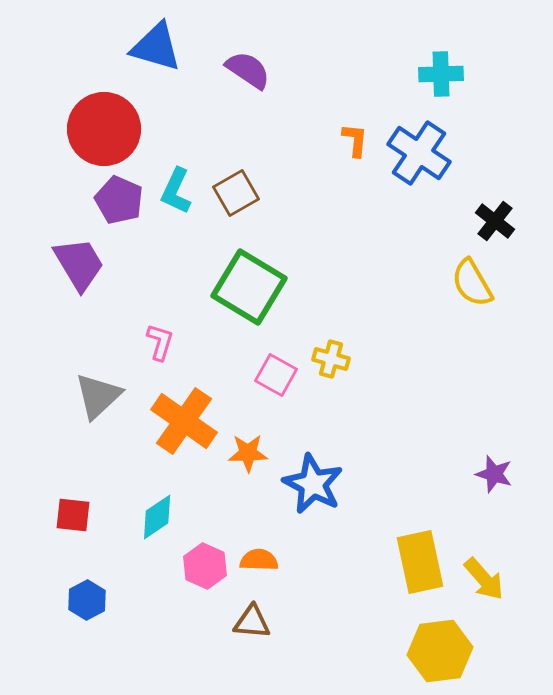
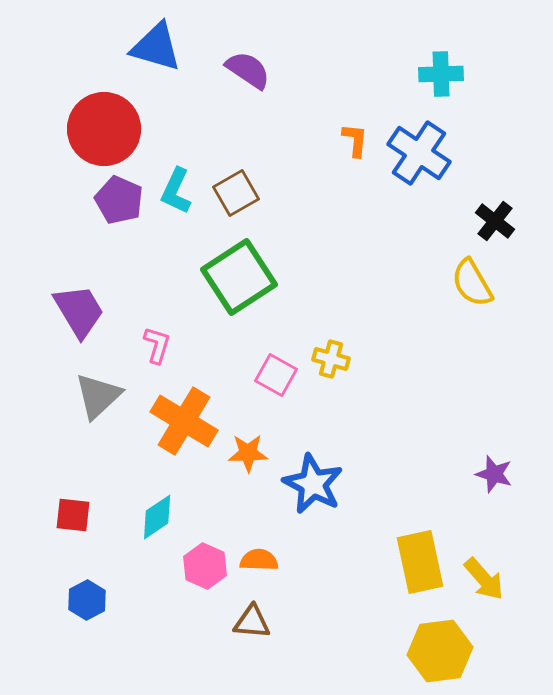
purple trapezoid: moved 47 px down
green square: moved 10 px left, 10 px up; rotated 26 degrees clockwise
pink L-shape: moved 3 px left, 3 px down
orange cross: rotated 4 degrees counterclockwise
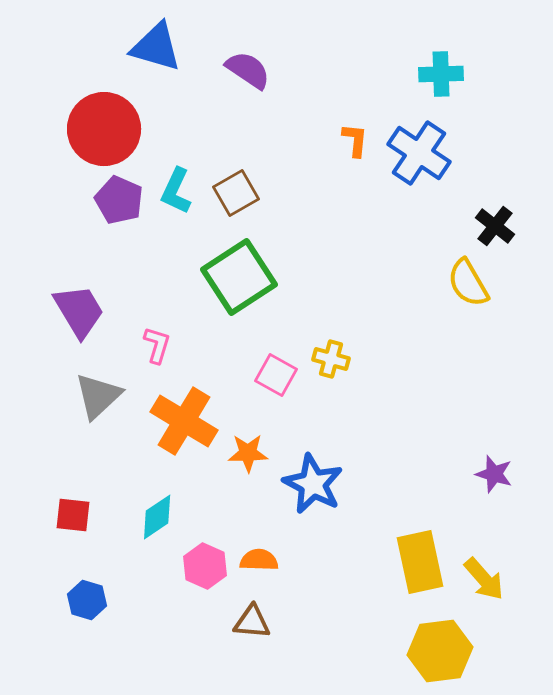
black cross: moved 5 px down
yellow semicircle: moved 4 px left
blue hexagon: rotated 15 degrees counterclockwise
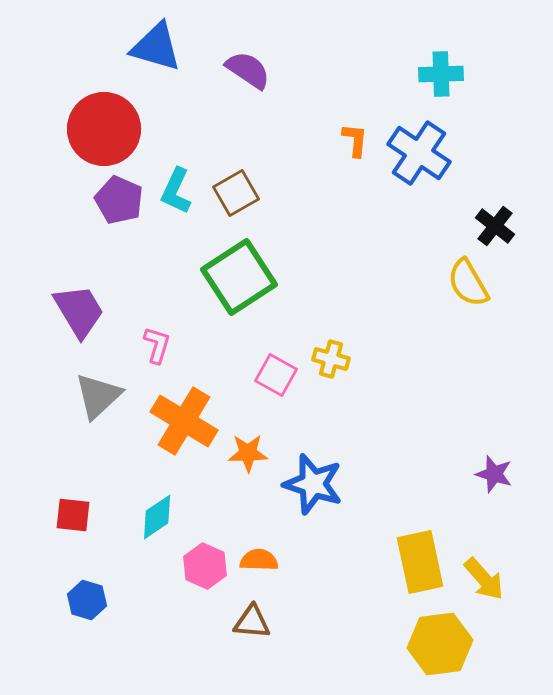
blue star: rotated 10 degrees counterclockwise
yellow hexagon: moved 7 px up
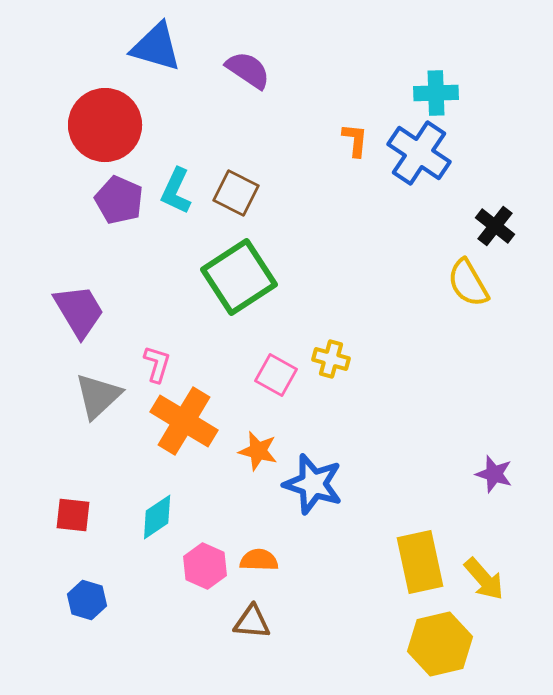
cyan cross: moved 5 px left, 19 px down
red circle: moved 1 px right, 4 px up
brown square: rotated 33 degrees counterclockwise
pink L-shape: moved 19 px down
orange star: moved 10 px right, 2 px up; rotated 15 degrees clockwise
yellow hexagon: rotated 6 degrees counterclockwise
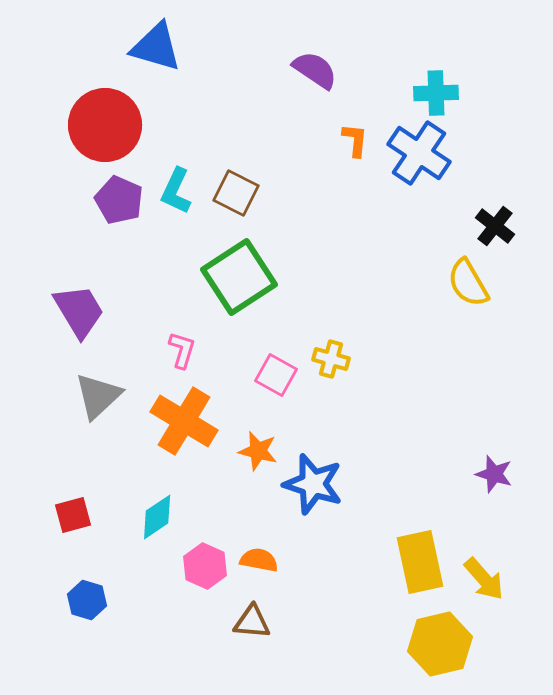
purple semicircle: moved 67 px right
pink L-shape: moved 25 px right, 14 px up
red square: rotated 21 degrees counterclockwise
orange semicircle: rotated 9 degrees clockwise
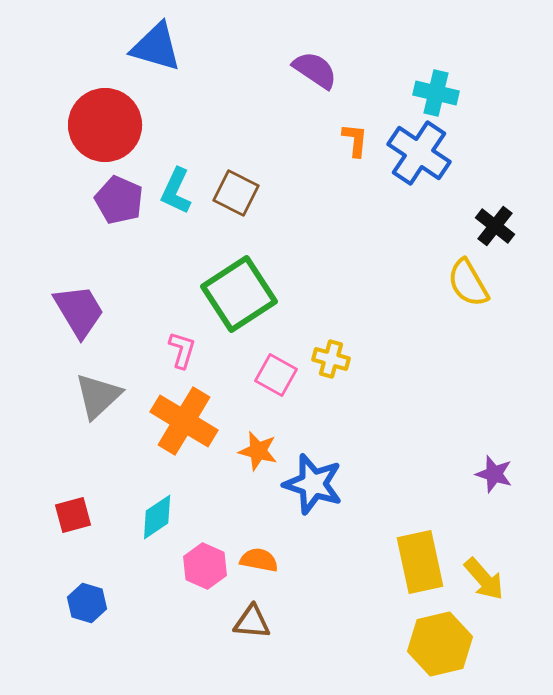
cyan cross: rotated 15 degrees clockwise
green square: moved 17 px down
blue hexagon: moved 3 px down
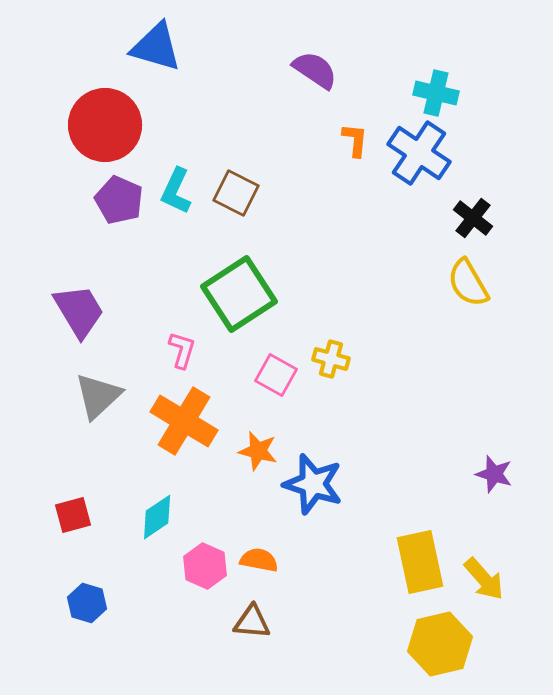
black cross: moved 22 px left, 8 px up
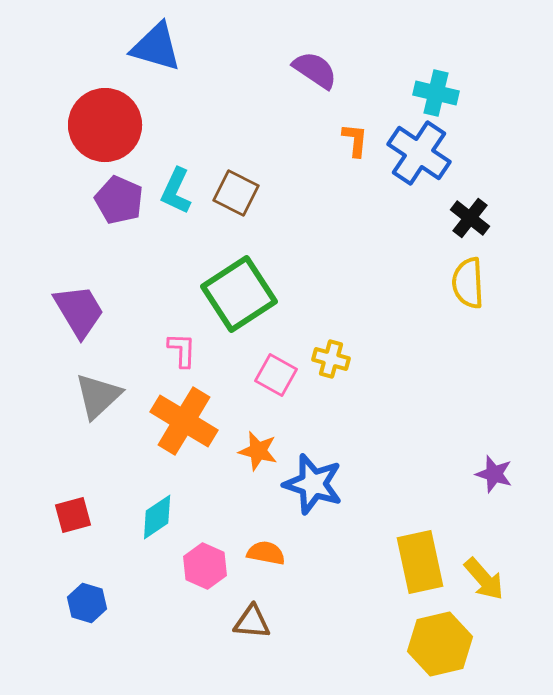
black cross: moved 3 px left
yellow semicircle: rotated 27 degrees clockwise
pink L-shape: rotated 15 degrees counterclockwise
orange semicircle: moved 7 px right, 7 px up
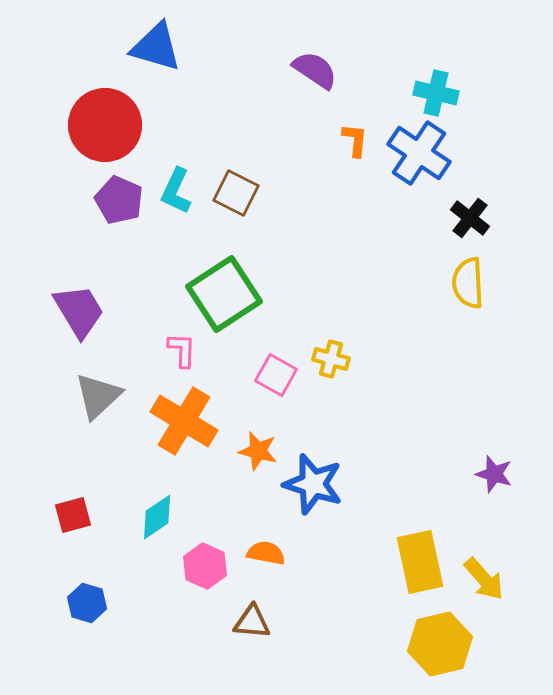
green square: moved 15 px left
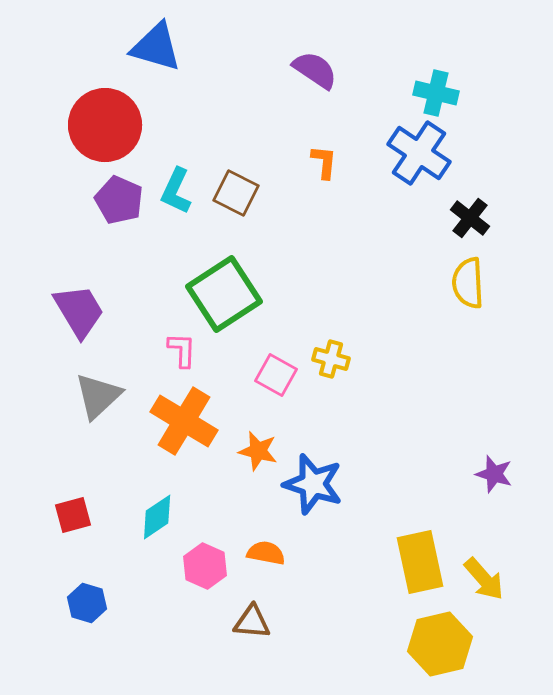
orange L-shape: moved 31 px left, 22 px down
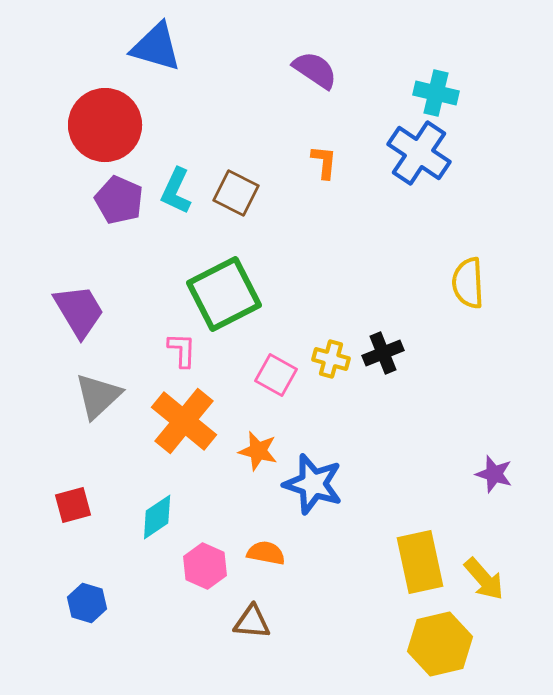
black cross: moved 87 px left, 135 px down; rotated 30 degrees clockwise
green square: rotated 6 degrees clockwise
orange cross: rotated 8 degrees clockwise
red square: moved 10 px up
